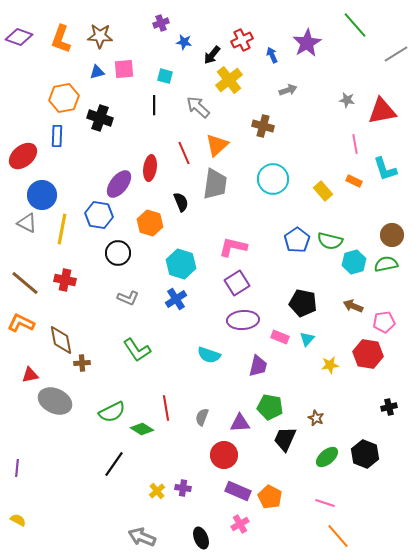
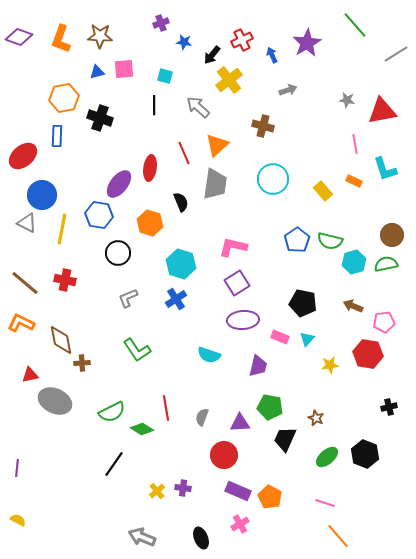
gray L-shape at (128, 298): rotated 135 degrees clockwise
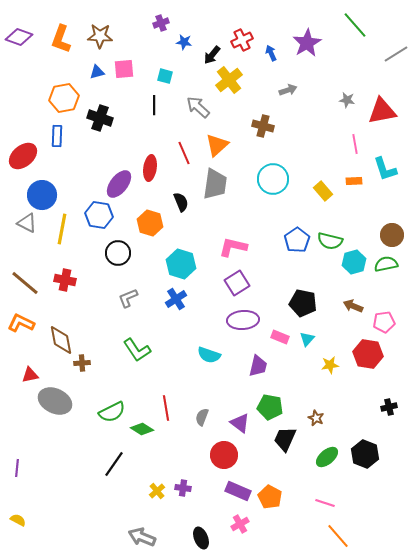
blue arrow at (272, 55): moved 1 px left, 2 px up
orange rectangle at (354, 181): rotated 28 degrees counterclockwise
purple triangle at (240, 423): rotated 40 degrees clockwise
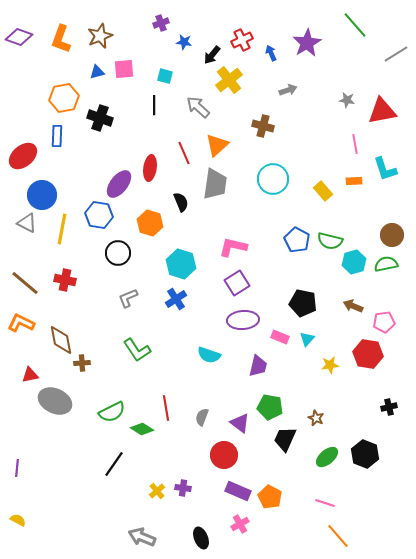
brown star at (100, 36): rotated 25 degrees counterclockwise
blue pentagon at (297, 240): rotated 10 degrees counterclockwise
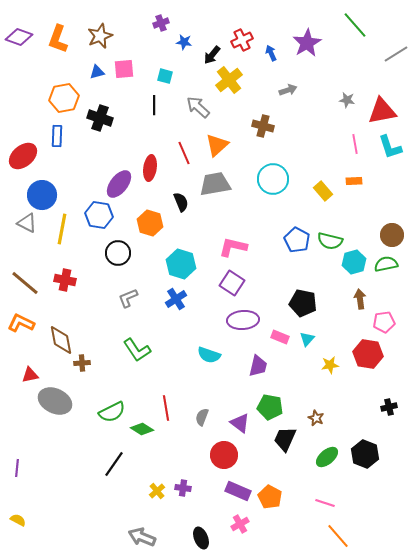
orange L-shape at (61, 39): moved 3 px left
cyan L-shape at (385, 169): moved 5 px right, 22 px up
gray trapezoid at (215, 184): rotated 108 degrees counterclockwise
purple square at (237, 283): moved 5 px left; rotated 25 degrees counterclockwise
brown arrow at (353, 306): moved 7 px right, 7 px up; rotated 60 degrees clockwise
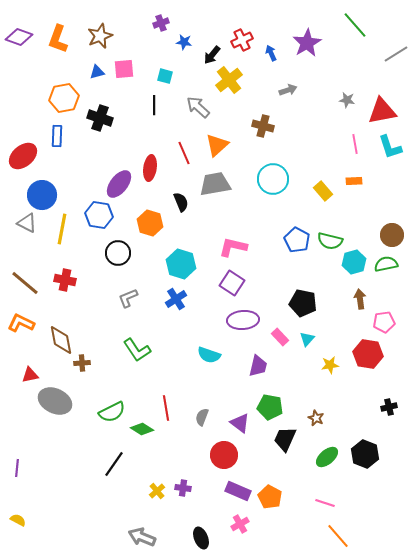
pink rectangle at (280, 337): rotated 24 degrees clockwise
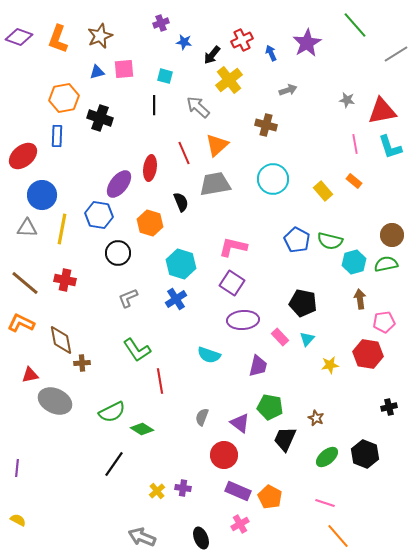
brown cross at (263, 126): moved 3 px right, 1 px up
orange rectangle at (354, 181): rotated 42 degrees clockwise
gray triangle at (27, 223): moved 5 px down; rotated 25 degrees counterclockwise
red line at (166, 408): moved 6 px left, 27 px up
